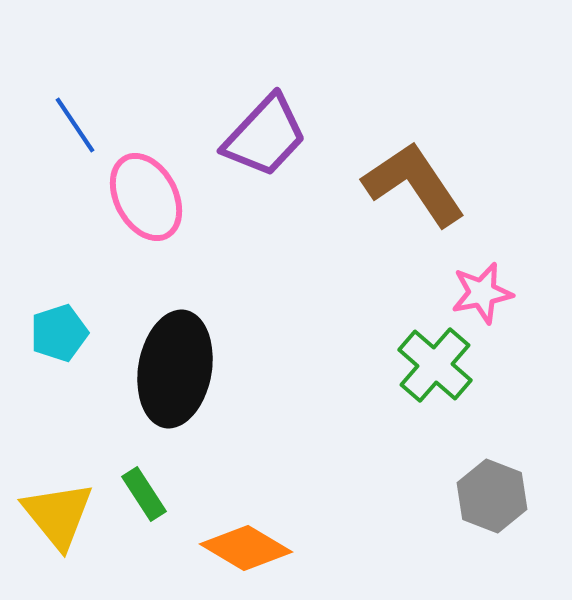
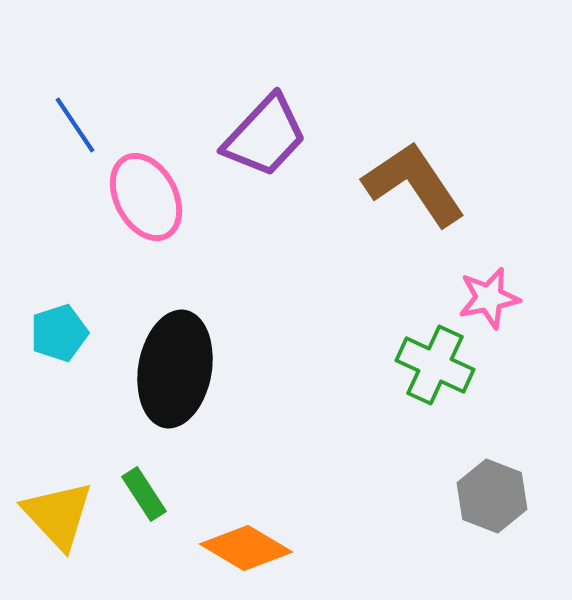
pink star: moved 7 px right, 5 px down
green cross: rotated 16 degrees counterclockwise
yellow triangle: rotated 4 degrees counterclockwise
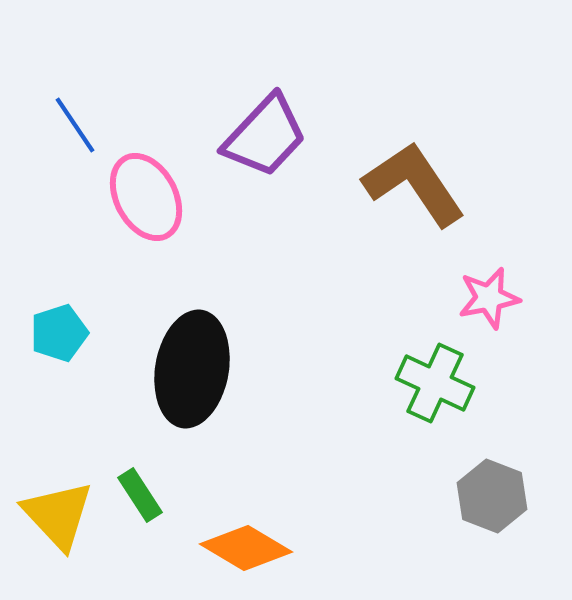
green cross: moved 18 px down
black ellipse: moved 17 px right
green rectangle: moved 4 px left, 1 px down
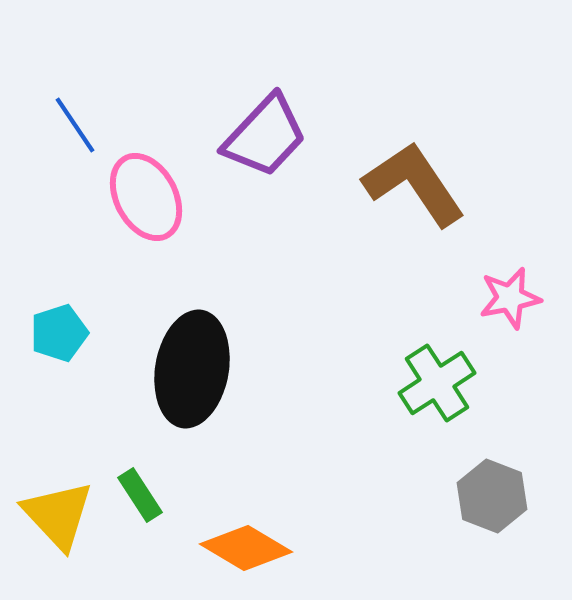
pink star: moved 21 px right
green cross: moved 2 px right; rotated 32 degrees clockwise
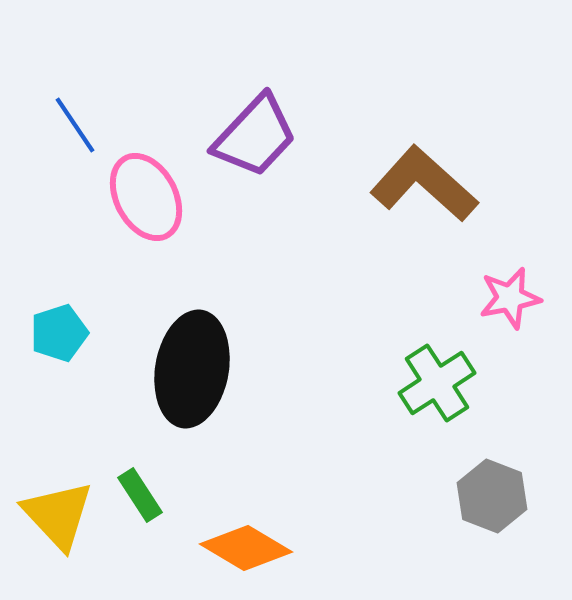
purple trapezoid: moved 10 px left
brown L-shape: moved 10 px right; rotated 14 degrees counterclockwise
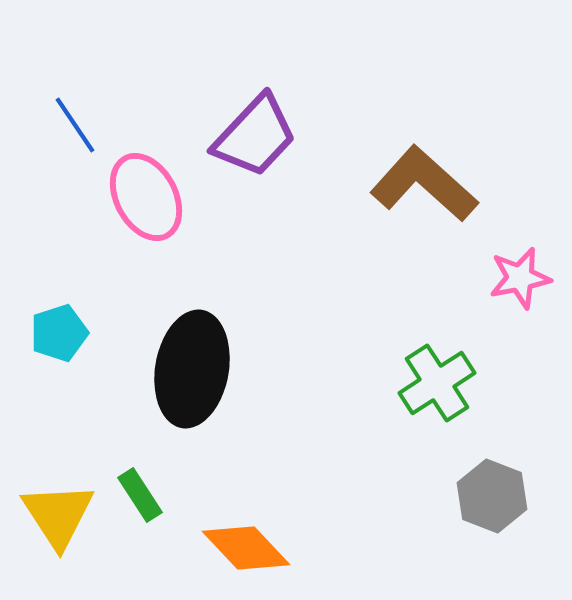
pink star: moved 10 px right, 20 px up
yellow triangle: rotated 10 degrees clockwise
orange diamond: rotated 16 degrees clockwise
